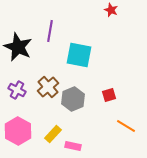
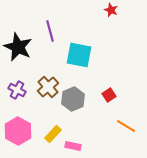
purple line: rotated 25 degrees counterclockwise
red square: rotated 16 degrees counterclockwise
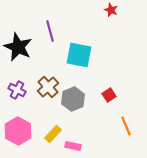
orange line: rotated 36 degrees clockwise
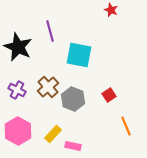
gray hexagon: rotated 15 degrees counterclockwise
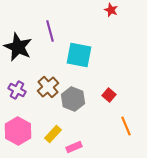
red square: rotated 16 degrees counterclockwise
pink rectangle: moved 1 px right, 1 px down; rotated 35 degrees counterclockwise
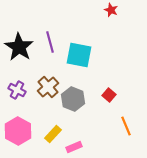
purple line: moved 11 px down
black star: moved 1 px right; rotated 8 degrees clockwise
